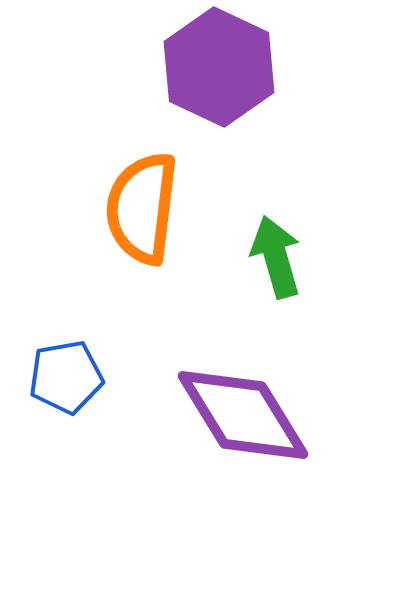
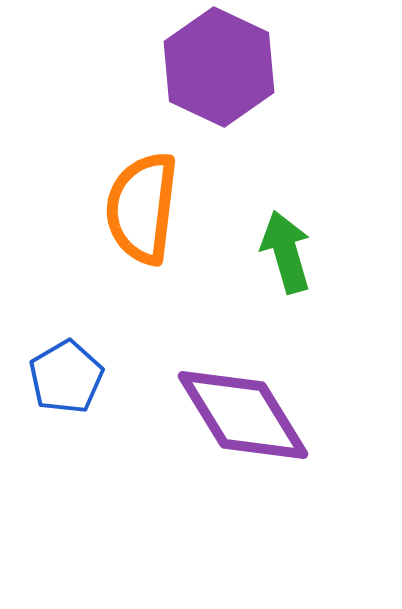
green arrow: moved 10 px right, 5 px up
blue pentagon: rotated 20 degrees counterclockwise
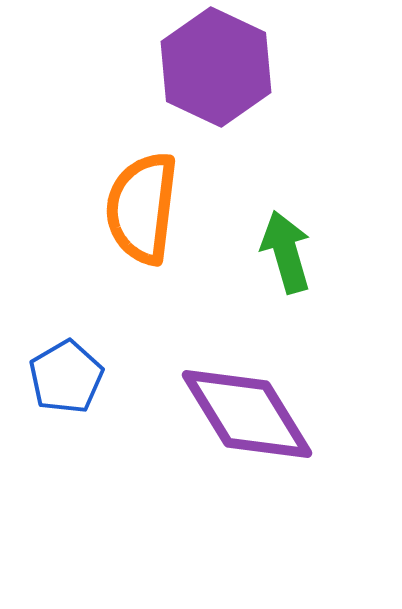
purple hexagon: moved 3 px left
purple diamond: moved 4 px right, 1 px up
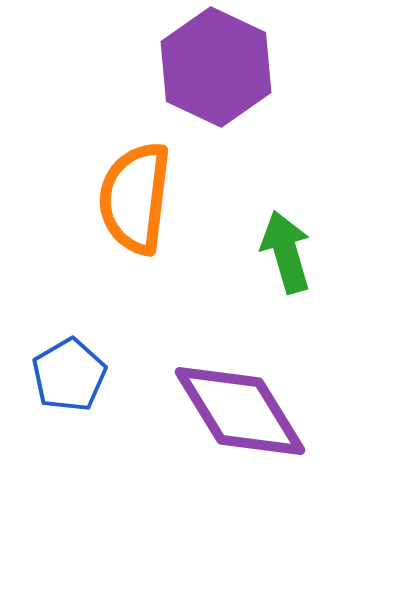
orange semicircle: moved 7 px left, 10 px up
blue pentagon: moved 3 px right, 2 px up
purple diamond: moved 7 px left, 3 px up
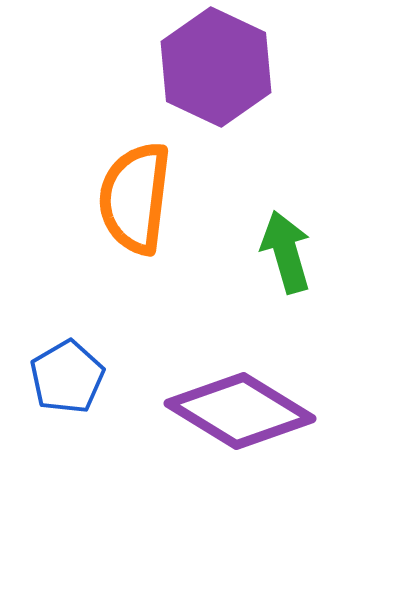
blue pentagon: moved 2 px left, 2 px down
purple diamond: rotated 27 degrees counterclockwise
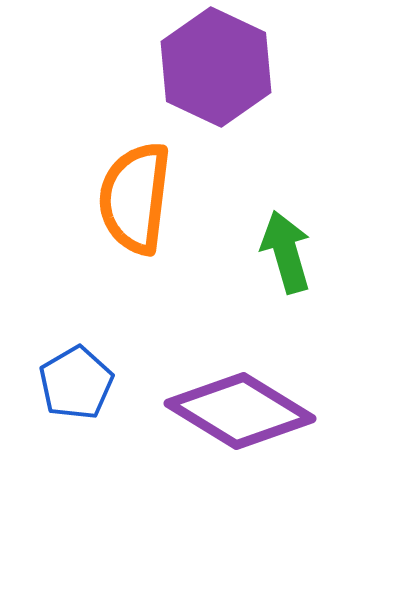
blue pentagon: moved 9 px right, 6 px down
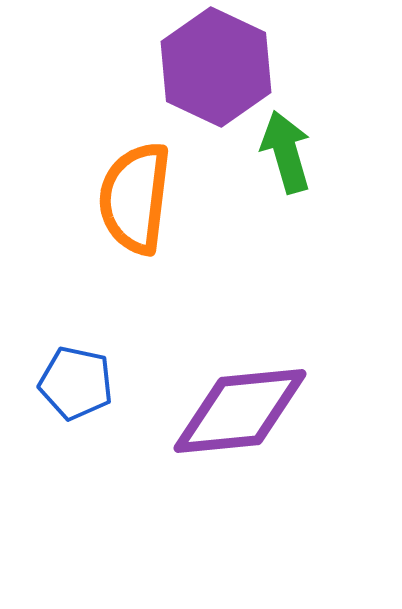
green arrow: moved 100 px up
blue pentagon: rotated 30 degrees counterclockwise
purple diamond: rotated 37 degrees counterclockwise
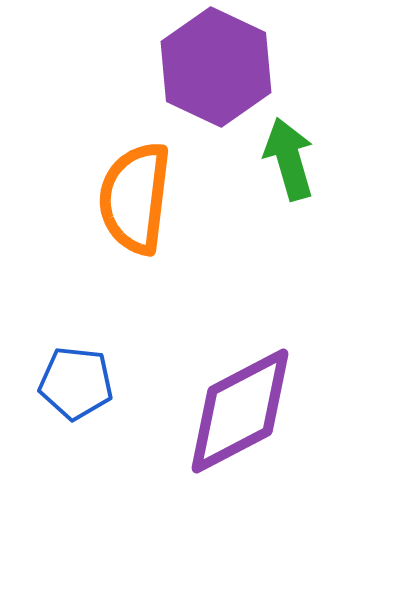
green arrow: moved 3 px right, 7 px down
blue pentagon: rotated 6 degrees counterclockwise
purple diamond: rotated 22 degrees counterclockwise
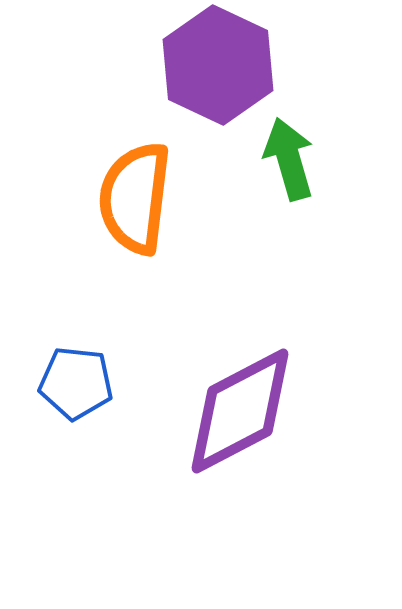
purple hexagon: moved 2 px right, 2 px up
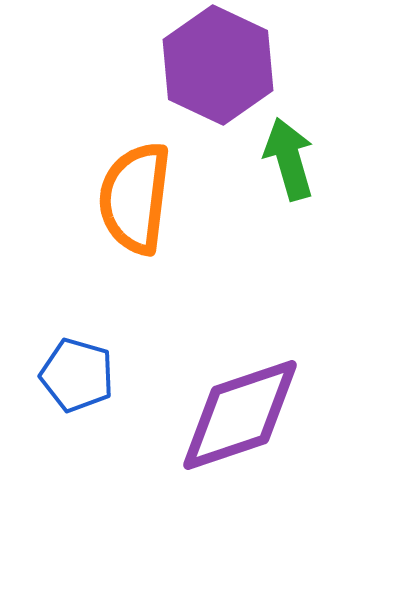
blue pentagon: moved 1 px right, 8 px up; rotated 10 degrees clockwise
purple diamond: moved 4 px down; rotated 9 degrees clockwise
